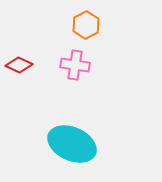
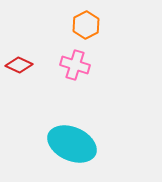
pink cross: rotated 8 degrees clockwise
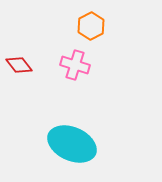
orange hexagon: moved 5 px right, 1 px down
red diamond: rotated 28 degrees clockwise
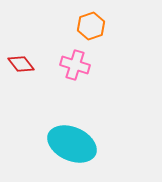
orange hexagon: rotated 8 degrees clockwise
red diamond: moved 2 px right, 1 px up
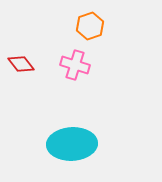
orange hexagon: moved 1 px left
cyan ellipse: rotated 27 degrees counterclockwise
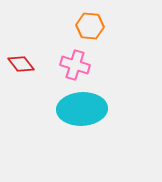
orange hexagon: rotated 24 degrees clockwise
cyan ellipse: moved 10 px right, 35 px up
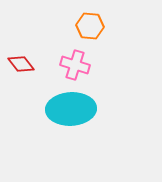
cyan ellipse: moved 11 px left
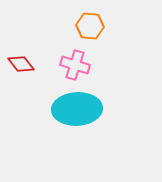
cyan ellipse: moved 6 px right
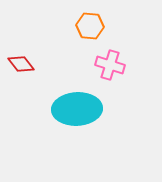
pink cross: moved 35 px right
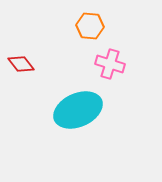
pink cross: moved 1 px up
cyan ellipse: moved 1 px right, 1 px down; rotated 21 degrees counterclockwise
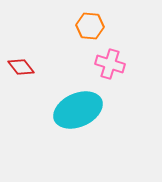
red diamond: moved 3 px down
